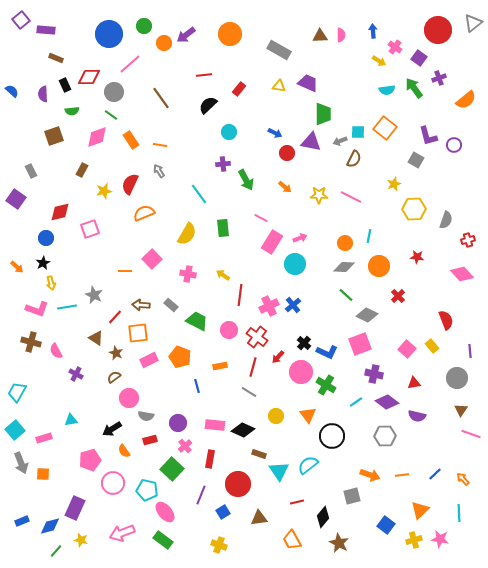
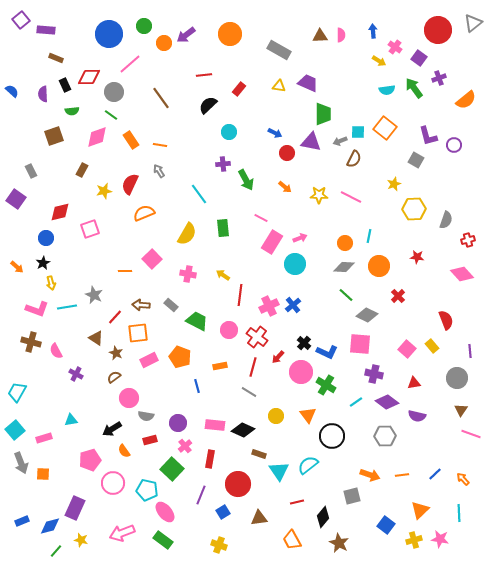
pink square at (360, 344): rotated 25 degrees clockwise
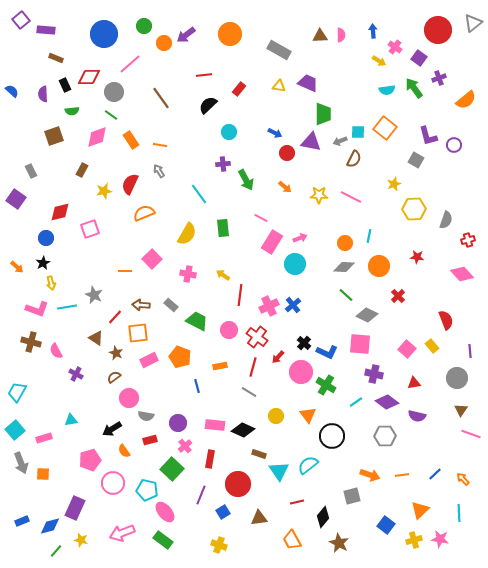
blue circle at (109, 34): moved 5 px left
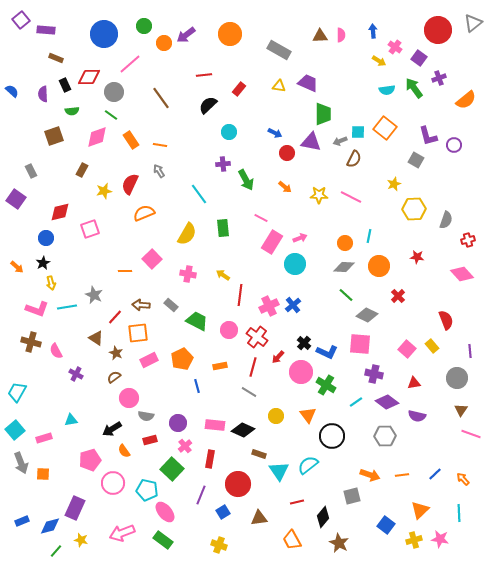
orange pentagon at (180, 357): moved 2 px right, 2 px down; rotated 25 degrees clockwise
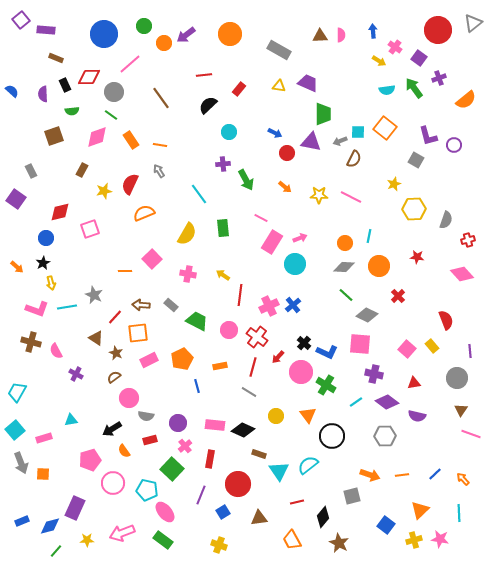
yellow star at (81, 540): moved 6 px right; rotated 16 degrees counterclockwise
